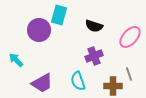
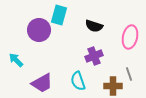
pink ellipse: rotated 30 degrees counterclockwise
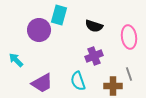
pink ellipse: moved 1 px left; rotated 20 degrees counterclockwise
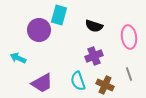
cyan arrow: moved 2 px right, 2 px up; rotated 21 degrees counterclockwise
brown cross: moved 8 px left, 1 px up; rotated 24 degrees clockwise
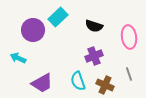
cyan rectangle: moved 1 px left, 2 px down; rotated 30 degrees clockwise
purple circle: moved 6 px left
